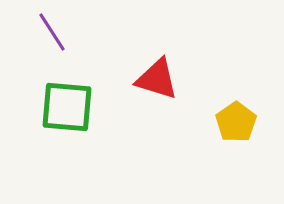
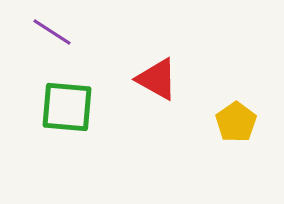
purple line: rotated 24 degrees counterclockwise
red triangle: rotated 12 degrees clockwise
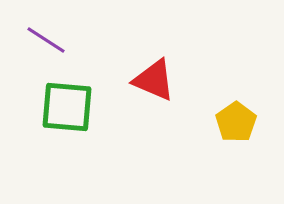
purple line: moved 6 px left, 8 px down
red triangle: moved 3 px left, 1 px down; rotated 6 degrees counterclockwise
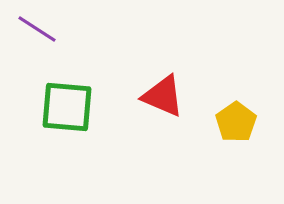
purple line: moved 9 px left, 11 px up
red triangle: moved 9 px right, 16 px down
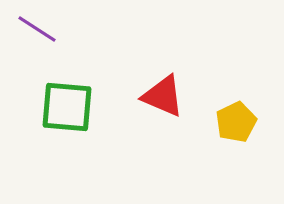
yellow pentagon: rotated 9 degrees clockwise
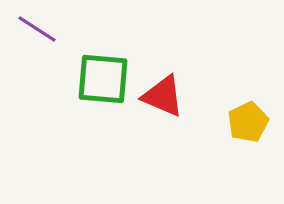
green square: moved 36 px right, 28 px up
yellow pentagon: moved 12 px right
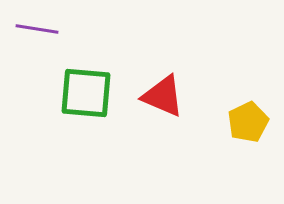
purple line: rotated 24 degrees counterclockwise
green square: moved 17 px left, 14 px down
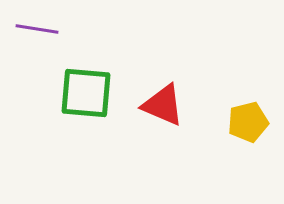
red triangle: moved 9 px down
yellow pentagon: rotated 12 degrees clockwise
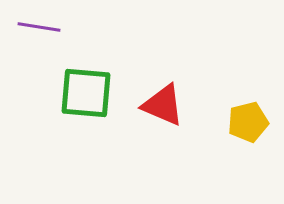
purple line: moved 2 px right, 2 px up
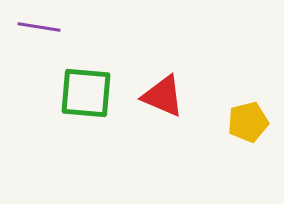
red triangle: moved 9 px up
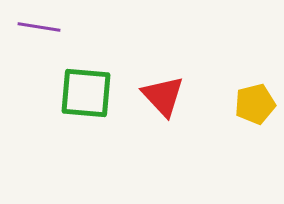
red triangle: rotated 24 degrees clockwise
yellow pentagon: moved 7 px right, 18 px up
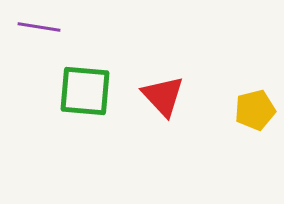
green square: moved 1 px left, 2 px up
yellow pentagon: moved 6 px down
